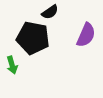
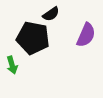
black semicircle: moved 1 px right, 2 px down
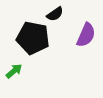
black semicircle: moved 4 px right
green arrow: moved 2 px right, 6 px down; rotated 114 degrees counterclockwise
